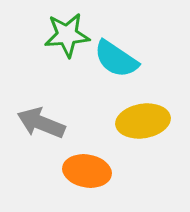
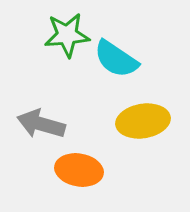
gray arrow: moved 1 px down; rotated 6 degrees counterclockwise
orange ellipse: moved 8 px left, 1 px up
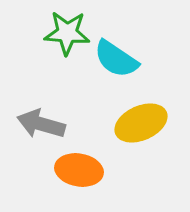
green star: moved 2 px up; rotated 9 degrees clockwise
yellow ellipse: moved 2 px left, 2 px down; rotated 15 degrees counterclockwise
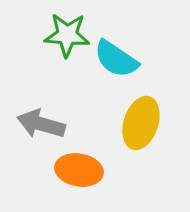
green star: moved 2 px down
yellow ellipse: rotated 48 degrees counterclockwise
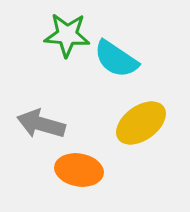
yellow ellipse: rotated 36 degrees clockwise
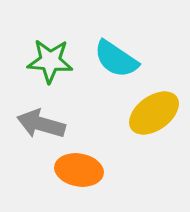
green star: moved 17 px left, 26 px down
yellow ellipse: moved 13 px right, 10 px up
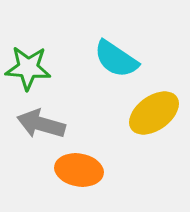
green star: moved 22 px left, 7 px down
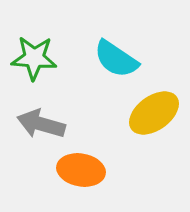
green star: moved 6 px right, 10 px up
orange ellipse: moved 2 px right
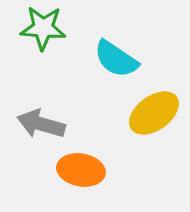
green star: moved 9 px right, 30 px up
